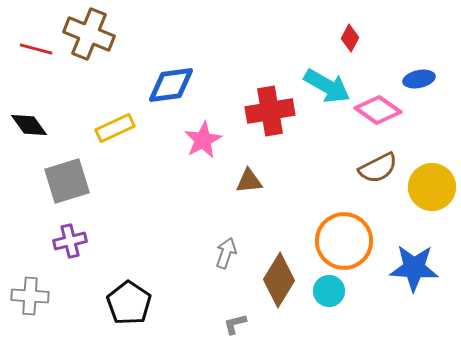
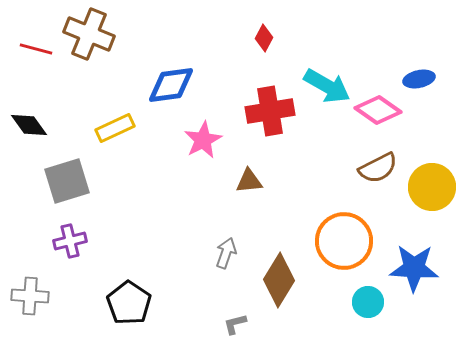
red diamond: moved 86 px left
cyan circle: moved 39 px right, 11 px down
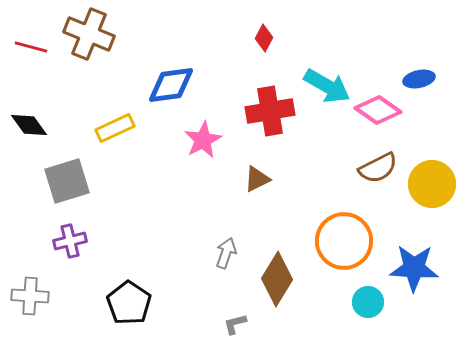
red line: moved 5 px left, 2 px up
brown triangle: moved 8 px right, 2 px up; rotated 20 degrees counterclockwise
yellow circle: moved 3 px up
brown diamond: moved 2 px left, 1 px up
